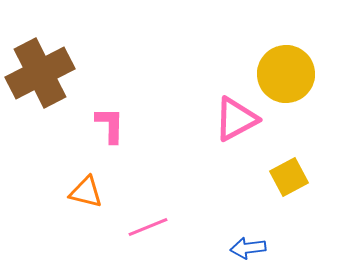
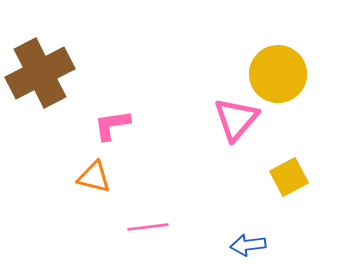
yellow circle: moved 8 px left
pink triangle: rotated 21 degrees counterclockwise
pink L-shape: moved 2 px right; rotated 99 degrees counterclockwise
orange triangle: moved 8 px right, 15 px up
pink line: rotated 15 degrees clockwise
blue arrow: moved 3 px up
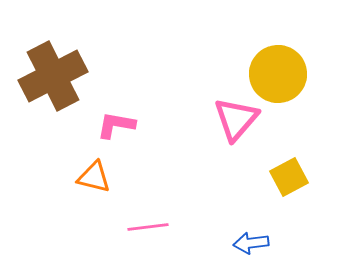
brown cross: moved 13 px right, 3 px down
pink L-shape: moved 4 px right; rotated 18 degrees clockwise
blue arrow: moved 3 px right, 2 px up
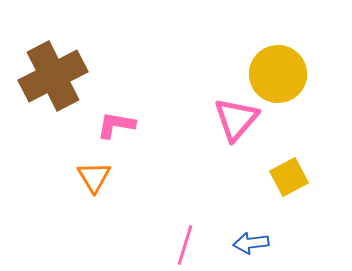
orange triangle: rotated 45 degrees clockwise
pink line: moved 37 px right, 18 px down; rotated 66 degrees counterclockwise
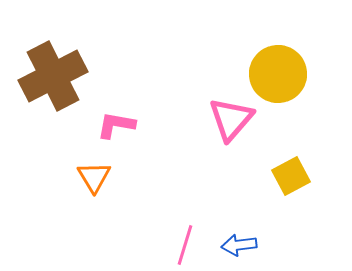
pink triangle: moved 5 px left
yellow square: moved 2 px right, 1 px up
blue arrow: moved 12 px left, 2 px down
